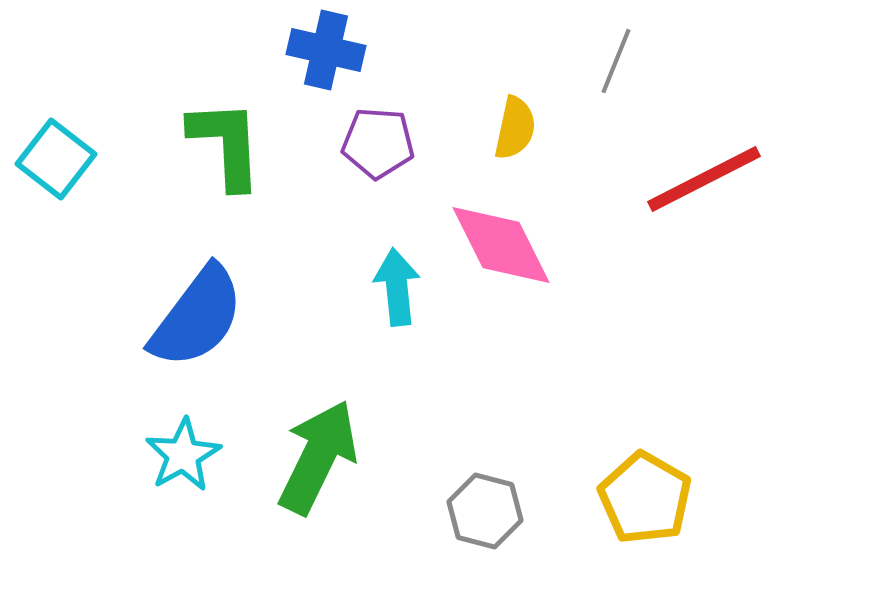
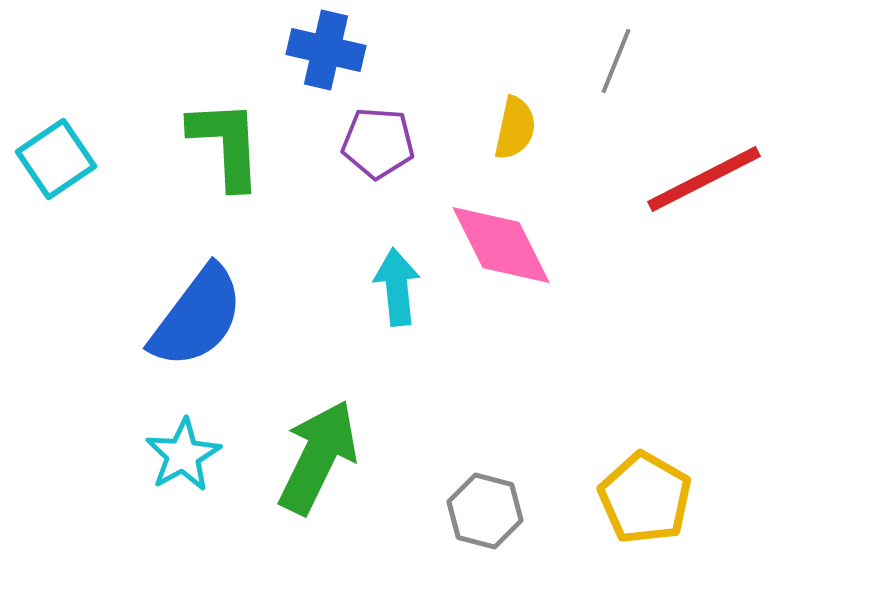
cyan square: rotated 18 degrees clockwise
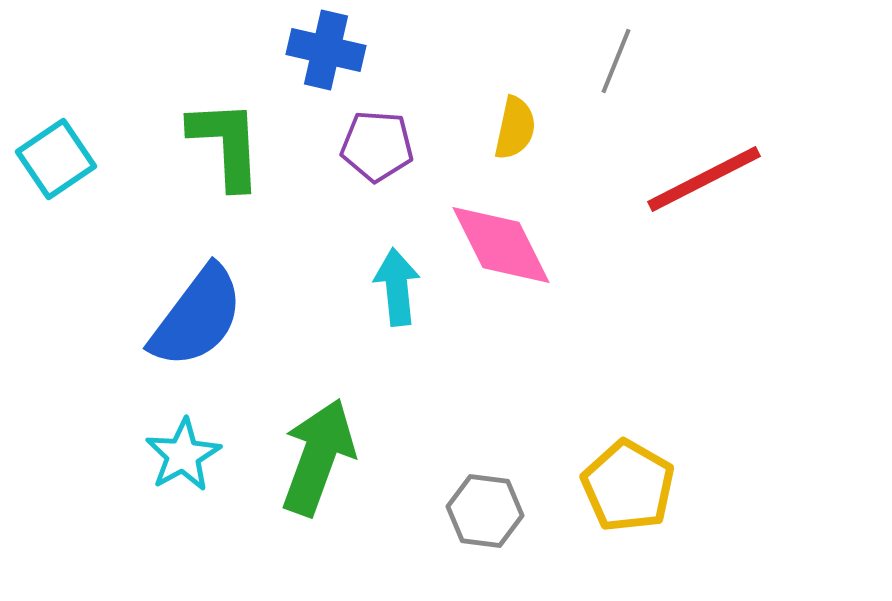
purple pentagon: moved 1 px left, 3 px down
green arrow: rotated 6 degrees counterclockwise
yellow pentagon: moved 17 px left, 12 px up
gray hexagon: rotated 8 degrees counterclockwise
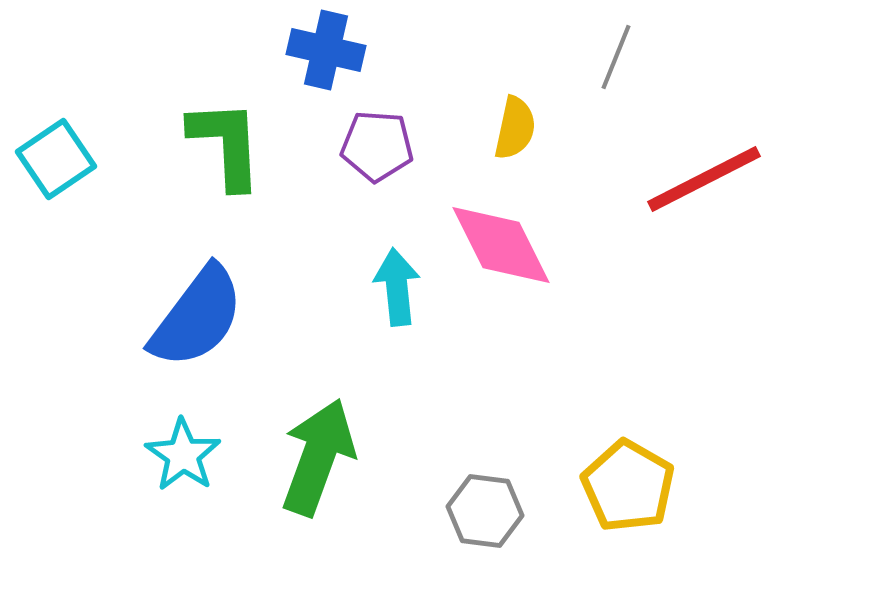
gray line: moved 4 px up
cyan star: rotated 8 degrees counterclockwise
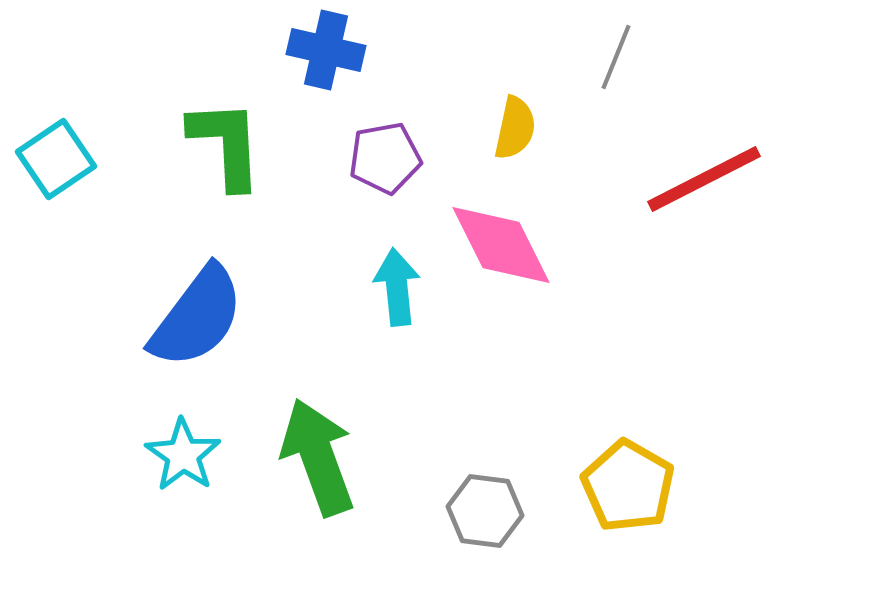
purple pentagon: moved 8 px right, 12 px down; rotated 14 degrees counterclockwise
green arrow: rotated 40 degrees counterclockwise
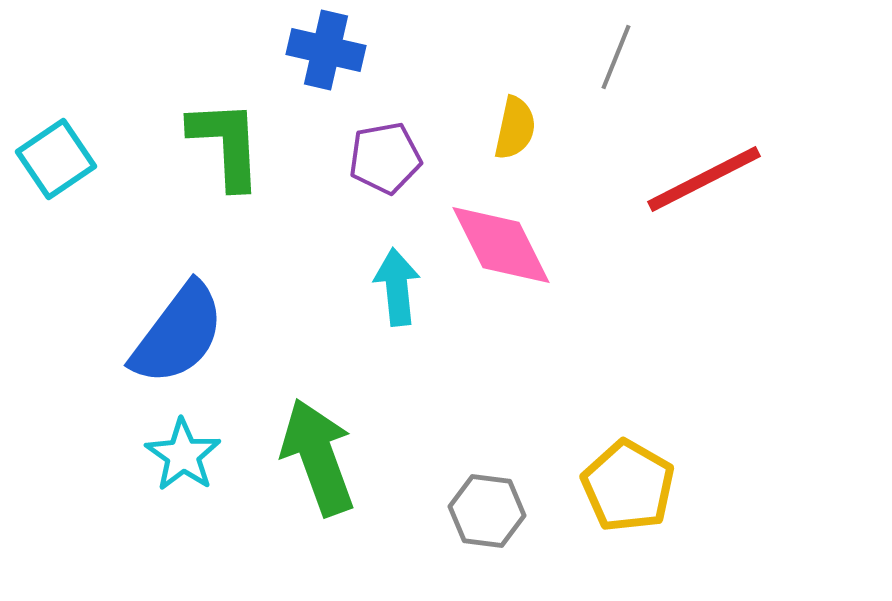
blue semicircle: moved 19 px left, 17 px down
gray hexagon: moved 2 px right
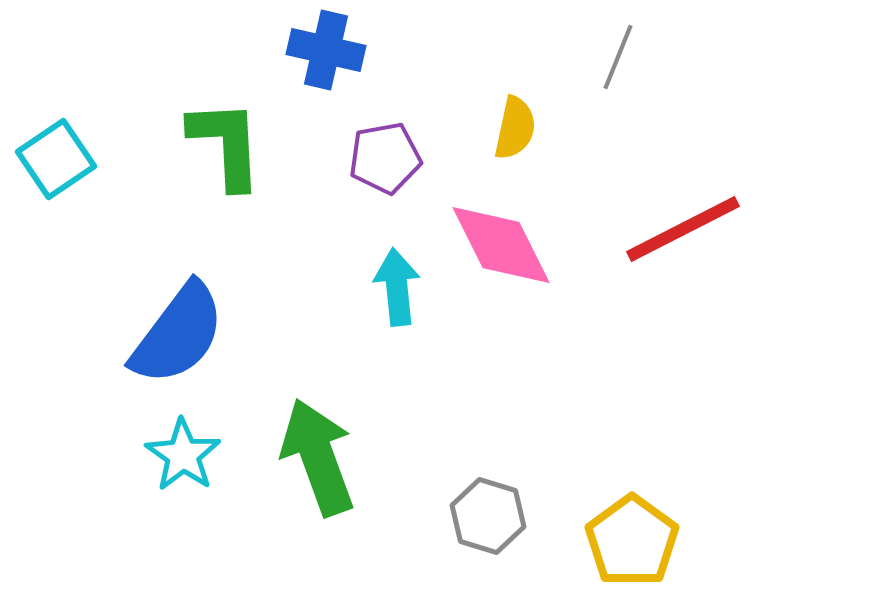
gray line: moved 2 px right
red line: moved 21 px left, 50 px down
yellow pentagon: moved 4 px right, 55 px down; rotated 6 degrees clockwise
gray hexagon: moved 1 px right, 5 px down; rotated 10 degrees clockwise
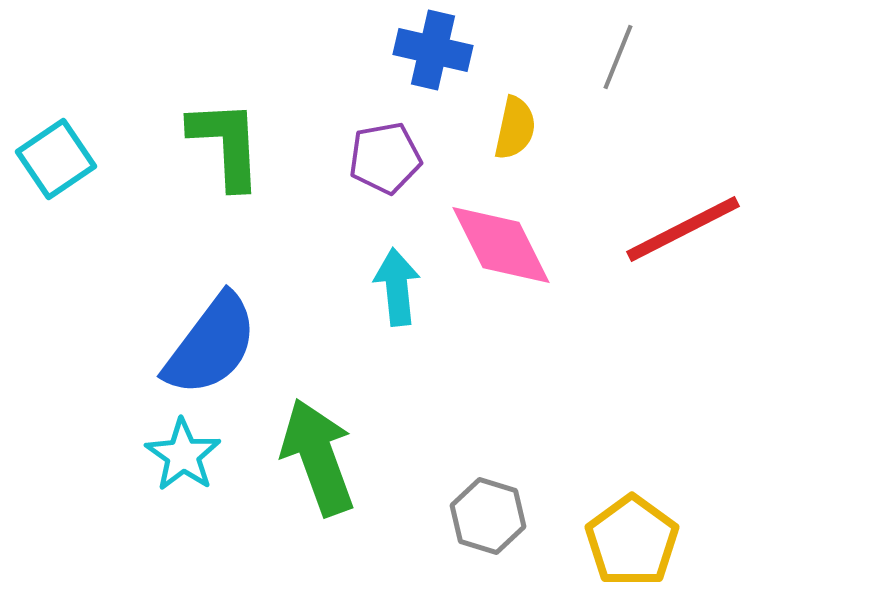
blue cross: moved 107 px right
blue semicircle: moved 33 px right, 11 px down
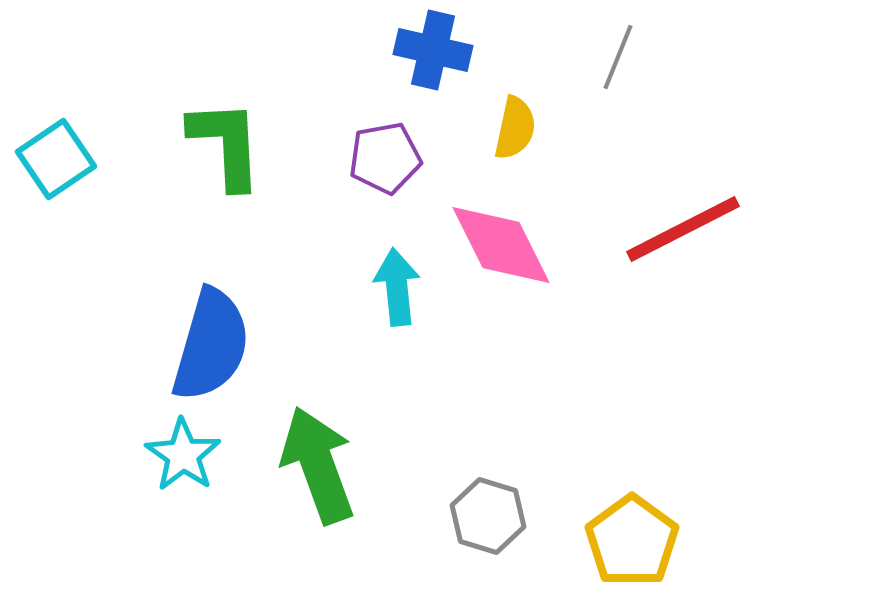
blue semicircle: rotated 21 degrees counterclockwise
green arrow: moved 8 px down
